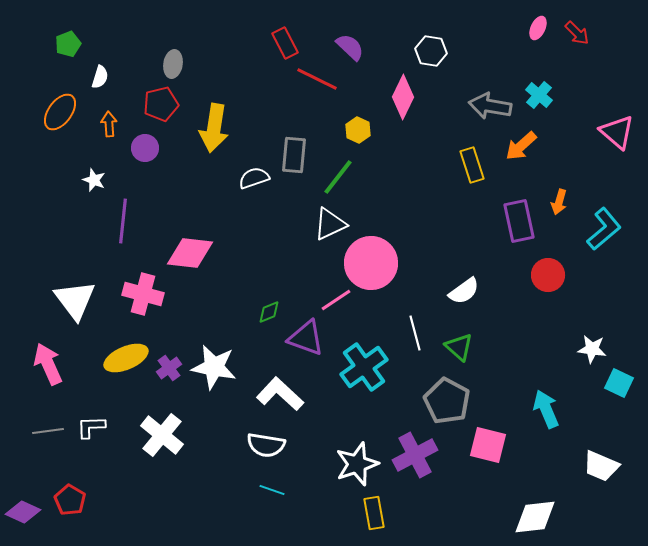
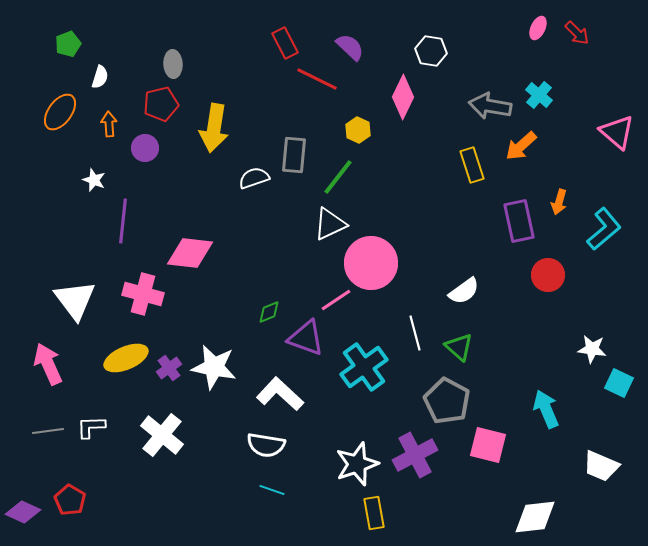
gray ellipse at (173, 64): rotated 12 degrees counterclockwise
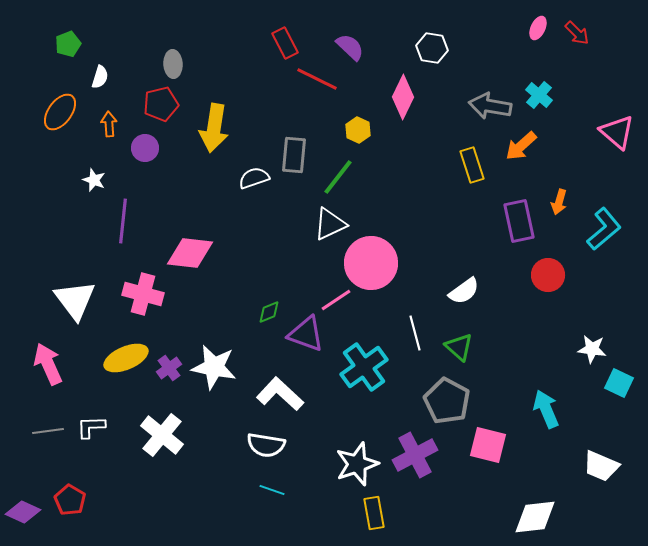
white hexagon at (431, 51): moved 1 px right, 3 px up
purple triangle at (306, 338): moved 4 px up
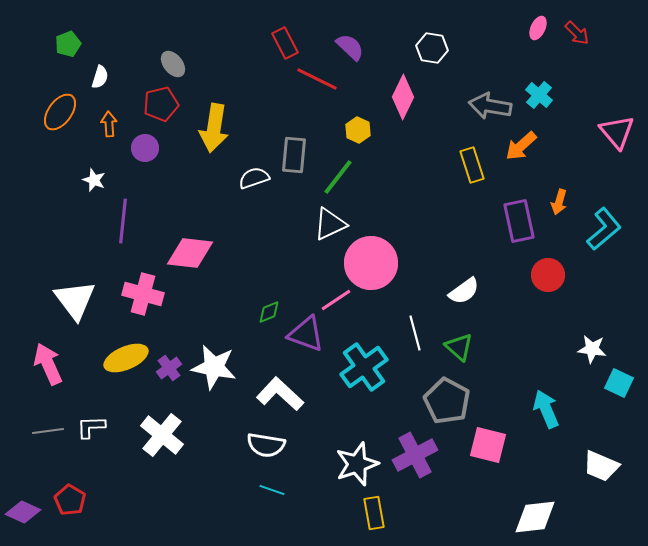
gray ellipse at (173, 64): rotated 36 degrees counterclockwise
pink triangle at (617, 132): rotated 9 degrees clockwise
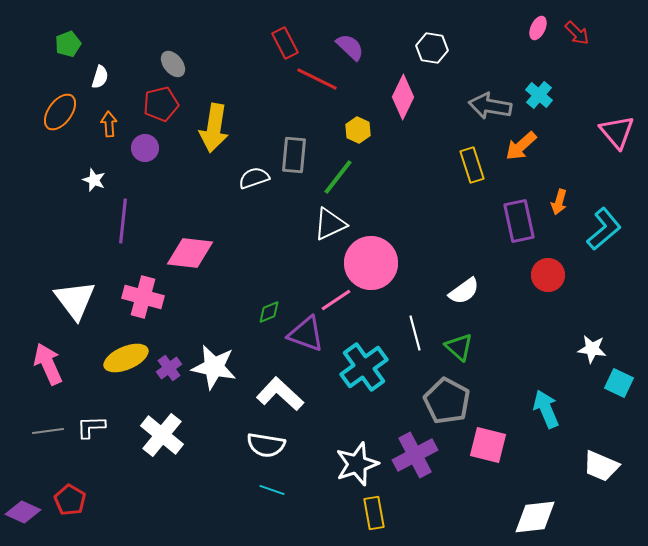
pink cross at (143, 294): moved 3 px down
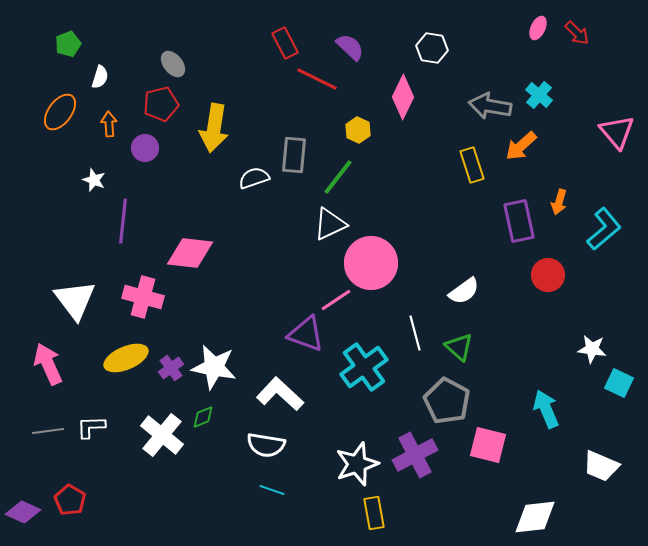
green diamond at (269, 312): moved 66 px left, 105 px down
purple cross at (169, 368): moved 2 px right
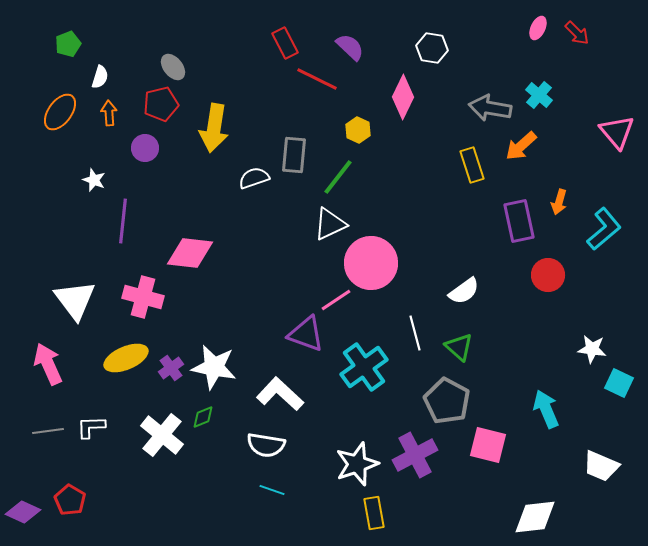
gray ellipse at (173, 64): moved 3 px down
gray arrow at (490, 106): moved 2 px down
orange arrow at (109, 124): moved 11 px up
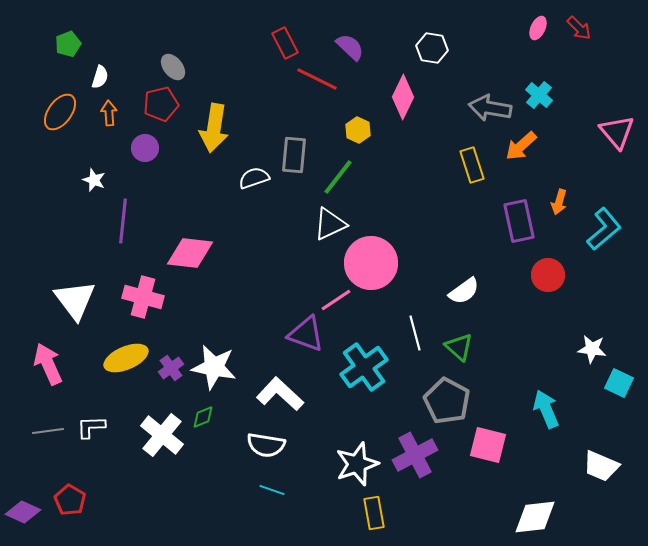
red arrow at (577, 33): moved 2 px right, 5 px up
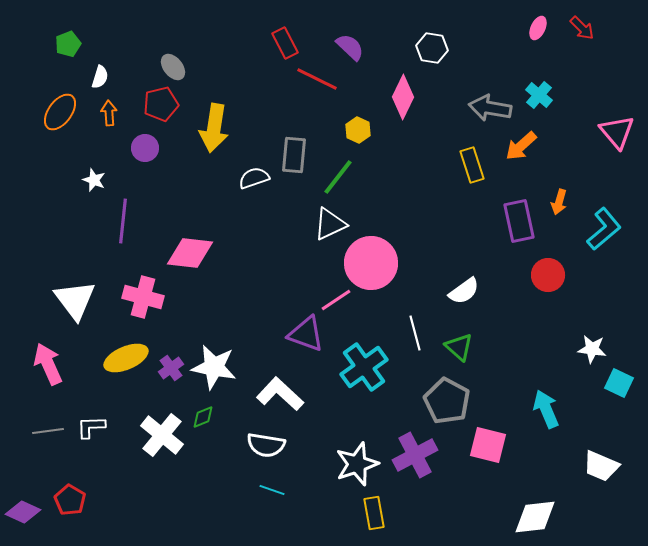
red arrow at (579, 28): moved 3 px right
